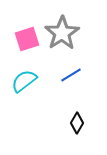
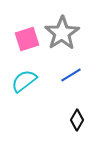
black diamond: moved 3 px up
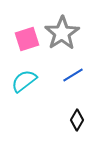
blue line: moved 2 px right
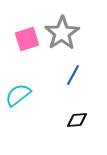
blue line: rotated 30 degrees counterclockwise
cyan semicircle: moved 6 px left, 14 px down
black diamond: rotated 55 degrees clockwise
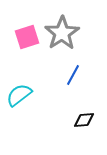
pink square: moved 2 px up
cyan semicircle: moved 1 px right
black diamond: moved 7 px right
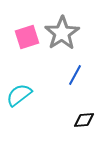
blue line: moved 2 px right
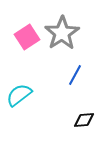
pink square: rotated 15 degrees counterclockwise
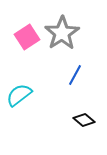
black diamond: rotated 45 degrees clockwise
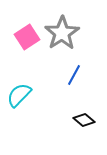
blue line: moved 1 px left
cyan semicircle: rotated 8 degrees counterclockwise
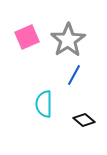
gray star: moved 6 px right, 7 px down
pink square: rotated 10 degrees clockwise
cyan semicircle: moved 25 px right, 9 px down; rotated 44 degrees counterclockwise
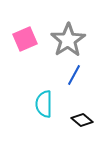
pink square: moved 2 px left, 2 px down
black diamond: moved 2 px left
